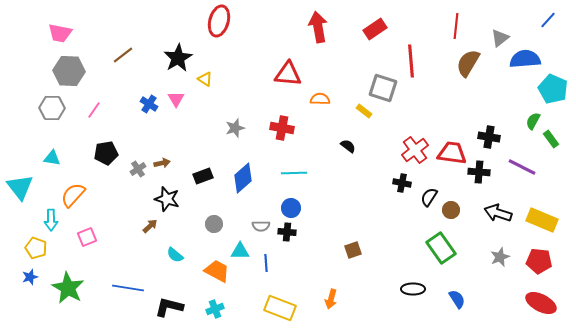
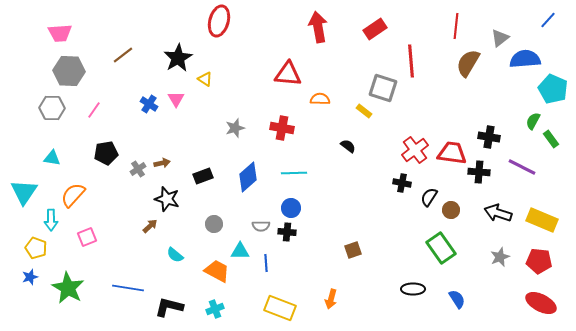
pink trapezoid at (60, 33): rotated 15 degrees counterclockwise
blue diamond at (243, 178): moved 5 px right, 1 px up
cyan triangle at (20, 187): moved 4 px right, 5 px down; rotated 12 degrees clockwise
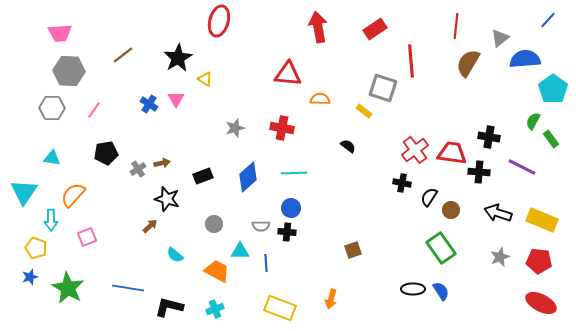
cyan pentagon at (553, 89): rotated 12 degrees clockwise
blue semicircle at (457, 299): moved 16 px left, 8 px up
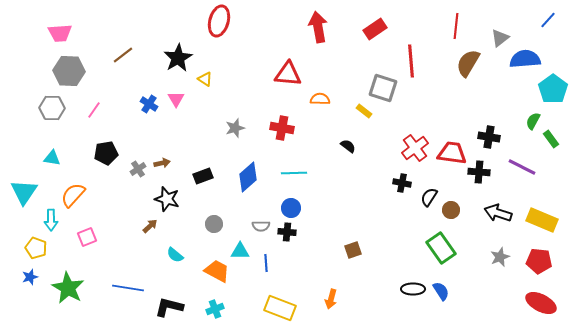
red cross at (415, 150): moved 2 px up
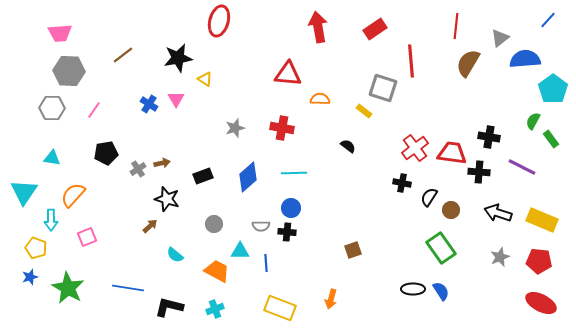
black star at (178, 58): rotated 20 degrees clockwise
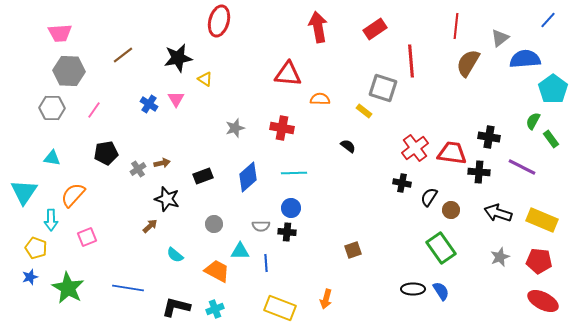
orange arrow at (331, 299): moved 5 px left
red ellipse at (541, 303): moved 2 px right, 2 px up
black L-shape at (169, 307): moved 7 px right
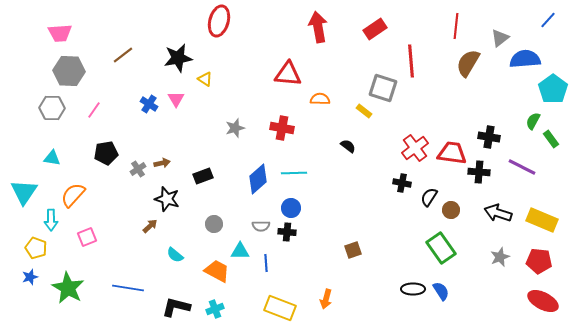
blue diamond at (248, 177): moved 10 px right, 2 px down
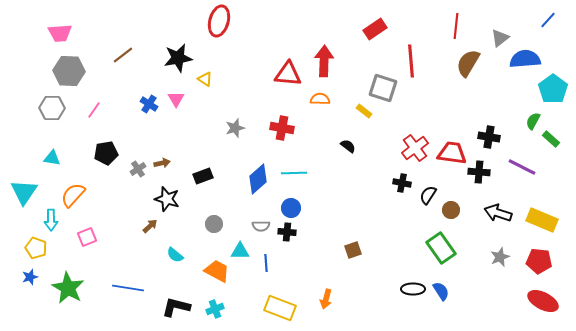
red arrow at (318, 27): moved 6 px right, 34 px down; rotated 12 degrees clockwise
green rectangle at (551, 139): rotated 12 degrees counterclockwise
black semicircle at (429, 197): moved 1 px left, 2 px up
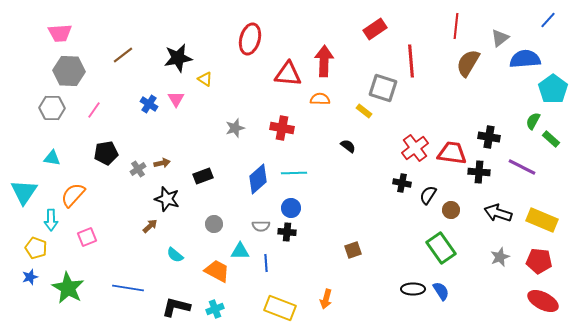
red ellipse at (219, 21): moved 31 px right, 18 px down
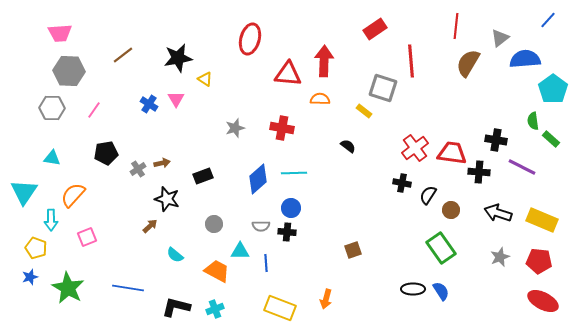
green semicircle at (533, 121): rotated 36 degrees counterclockwise
black cross at (489, 137): moved 7 px right, 3 px down
